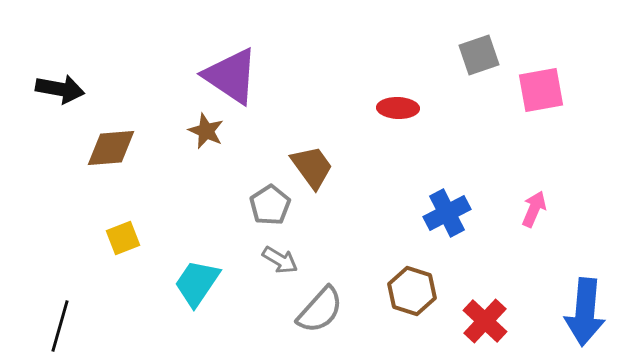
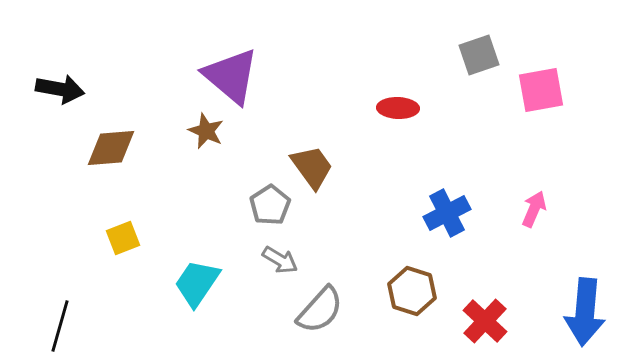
purple triangle: rotated 6 degrees clockwise
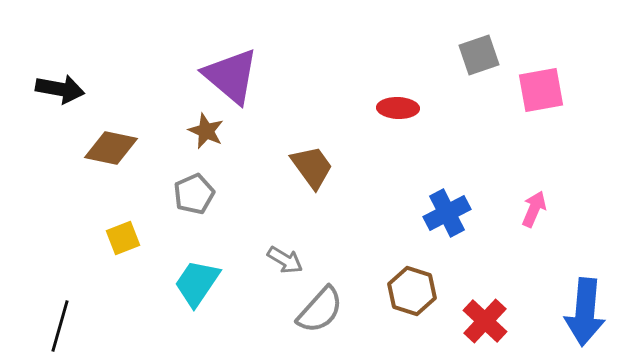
brown diamond: rotated 16 degrees clockwise
gray pentagon: moved 76 px left, 11 px up; rotated 9 degrees clockwise
gray arrow: moved 5 px right
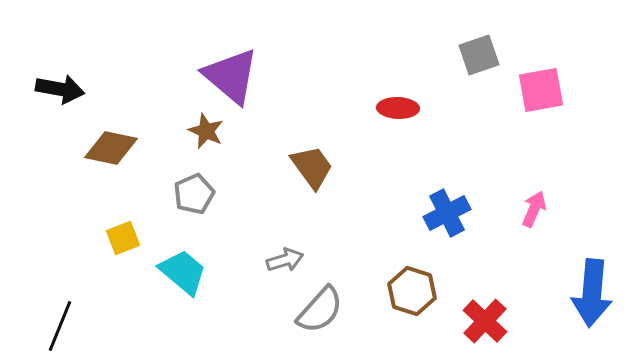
gray arrow: rotated 48 degrees counterclockwise
cyan trapezoid: moved 14 px left, 11 px up; rotated 96 degrees clockwise
blue arrow: moved 7 px right, 19 px up
black line: rotated 6 degrees clockwise
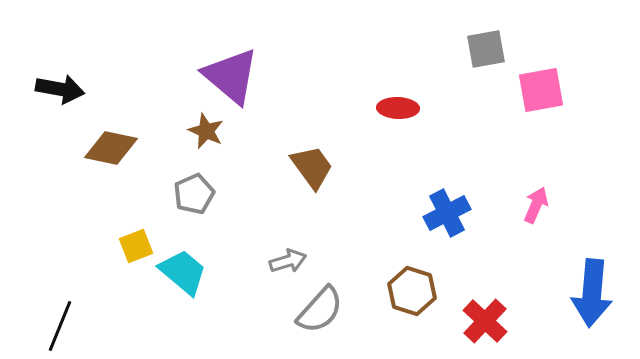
gray square: moved 7 px right, 6 px up; rotated 9 degrees clockwise
pink arrow: moved 2 px right, 4 px up
yellow square: moved 13 px right, 8 px down
gray arrow: moved 3 px right, 1 px down
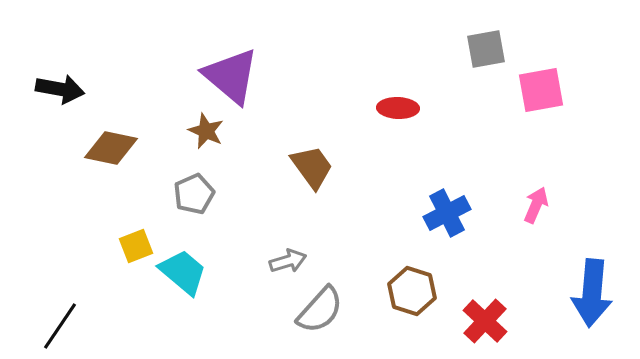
black line: rotated 12 degrees clockwise
